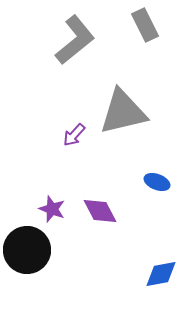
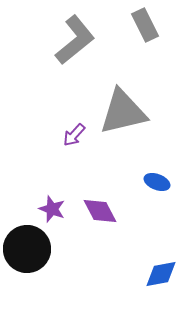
black circle: moved 1 px up
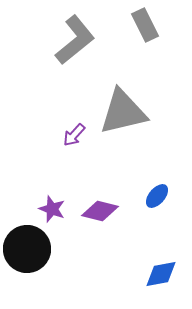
blue ellipse: moved 14 px down; rotated 70 degrees counterclockwise
purple diamond: rotated 48 degrees counterclockwise
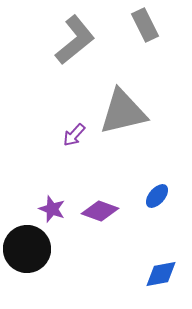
purple diamond: rotated 6 degrees clockwise
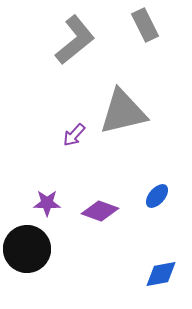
purple star: moved 5 px left, 6 px up; rotated 20 degrees counterclockwise
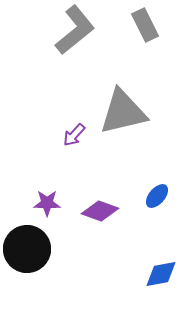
gray L-shape: moved 10 px up
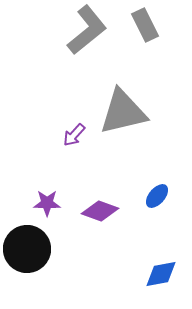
gray L-shape: moved 12 px right
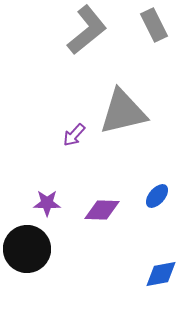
gray rectangle: moved 9 px right
purple diamond: moved 2 px right, 1 px up; rotated 18 degrees counterclockwise
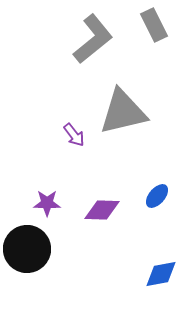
gray L-shape: moved 6 px right, 9 px down
purple arrow: rotated 80 degrees counterclockwise
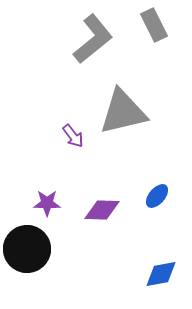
purple arrow: moved 1 px left, 1 px down
